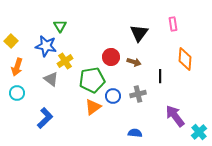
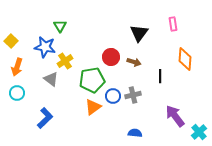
blue star: moved 1 px left, 1 px down
gray cross: moved 5 px left, 1 px down
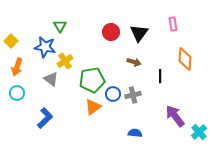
red circle: moved 25 px up
blue circle: moved 2 px up
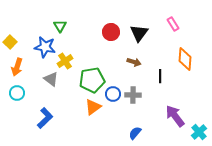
pink rectangle: rotated 24 degrees counterclockwise
yellow square: moved 1 px left, 1 px down
gray cross: rotated 14 degrees clockwise
blue semicircle: rotated 56 degrees counterclockwise
